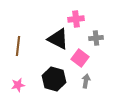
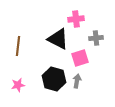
pink square: rotated 36 degrees clockwise
gray arrow: moved 9 px left
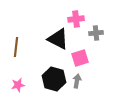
gray cross: moved 5 px up
brown line: moved 2 px left, 1 px down
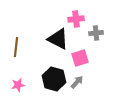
gray arrow: moved 1 px down; rotated 32 degrees clockwise
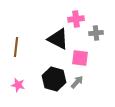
pink square: rotated 24 degrees clockwise
pink star: rotated 24 degrees clockwise
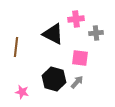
black triangle: moved 5 px left, 5 px up
pink star: moved 4 px right, 7 px down
